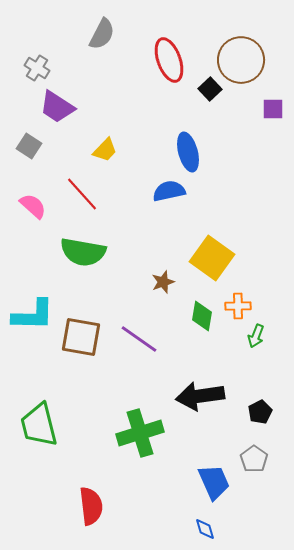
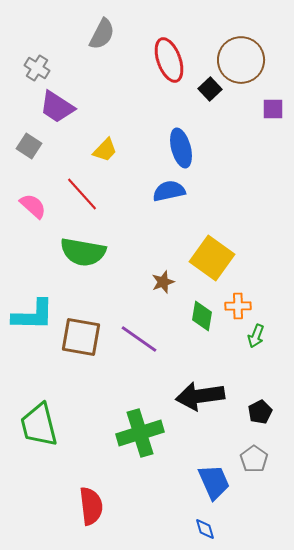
blue ellipse: moved 7 px left, 4 px up
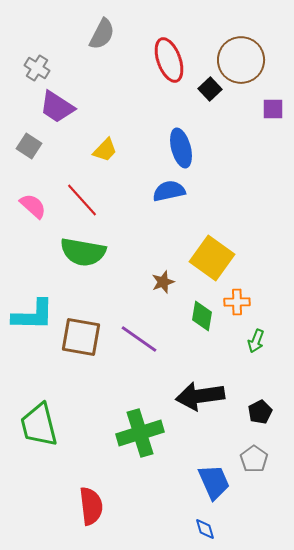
red line: moved 6 px down
orange cross: moved 1 px left, 4 px up
green arrow: moved 5 px down
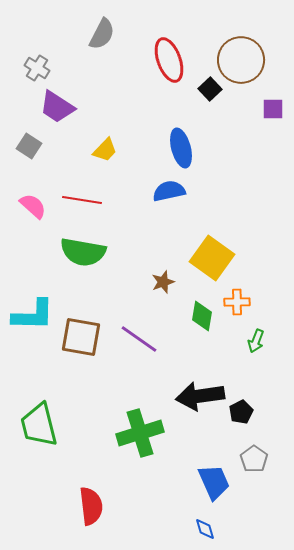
red line: rotated 39 degrees counterclockwise
black pentagon: moved 19 px left
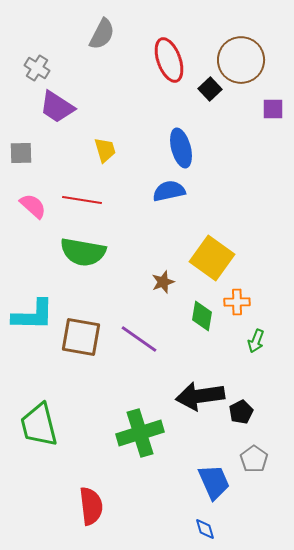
gray square: moved 8 px left, 7 px down; rotated 35 degrees counterclockwise
yellow trapezoid: rotated 60 degrees counterclockwise
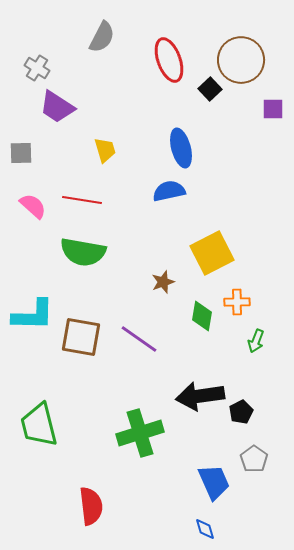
gray semicircle: moved 3 px down
yellow square: moved 5 px up; rotated 27 degrees clockwise
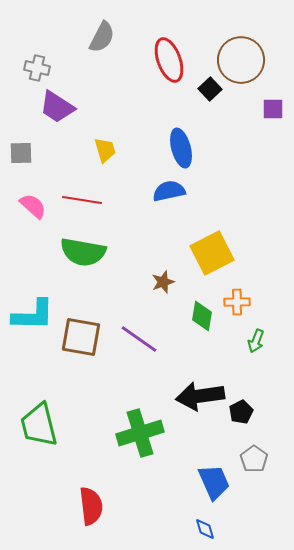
gray cross: rotated 20 degrees counterclockwise
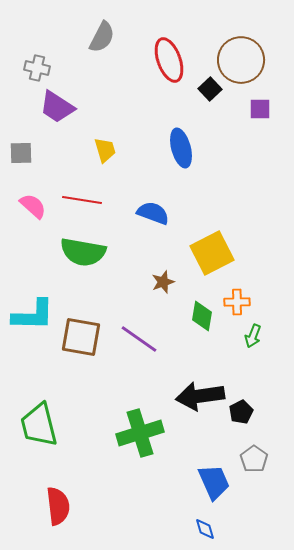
purple square: moved 13 px left
blue semicircle: moved 16 px left, 22 px down; rotated 32 degrees clockwise
green arrow: moved 3 px left, 5 px up
red semicircle: moved 33 px left
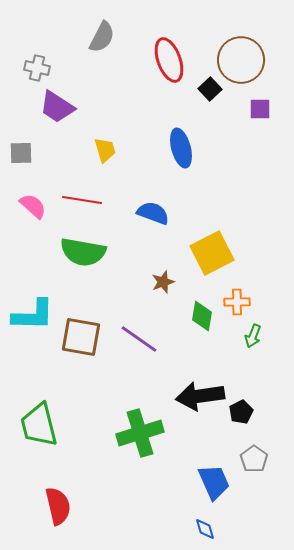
red semicircle: rotated 6 degrees counterclockwise
